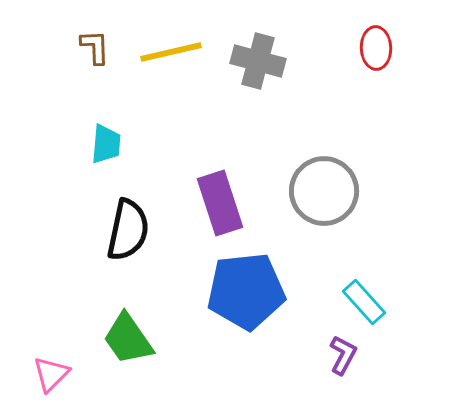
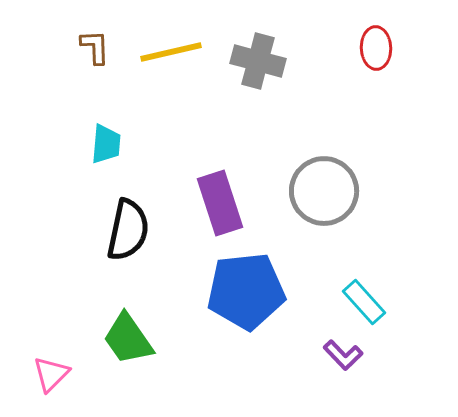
purple L-shape: rotated 108 degrees clockwise
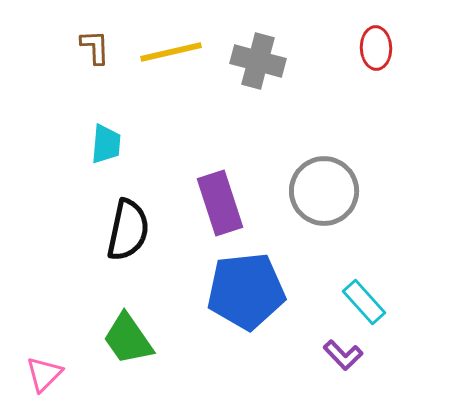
pink triangle: moved 7 px left
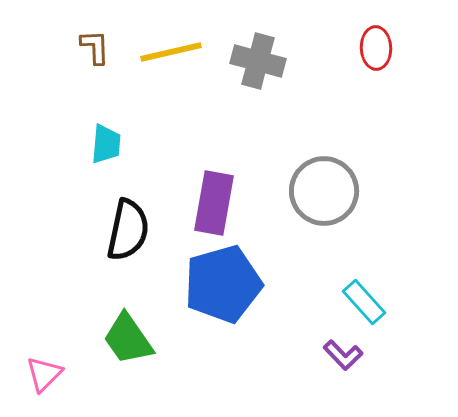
purple rectangle: moved 6 px left; rotated 28 degrees clockwise
blue pentagon: moved 23 px left, 7 px up; rotated 10 degrees counterclockwise
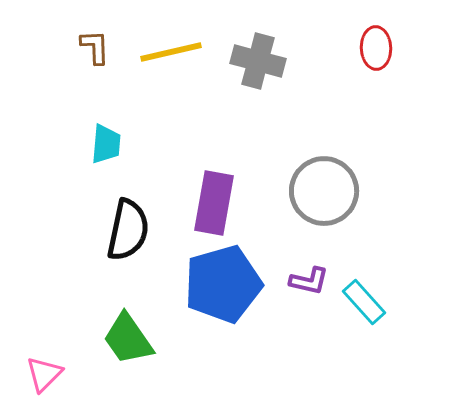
purple L-shape: moved 34 px left, 74 px up; rotated 33 degrees counterclockwise
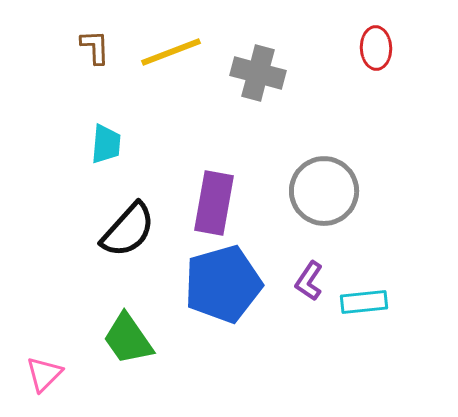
yellow line: rotated 8 degrees counterclockwise
gray cross: moved 12 px down
black semicircle: rotated 30 degrees clockwise
purple L-shape: rotated 111 degrees clockwise
cyan rectangle: rotated 54 degrees counterclockwise
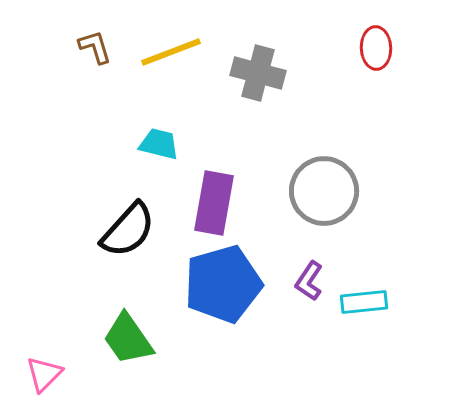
brown L-shape: rotated 15 degrees counterclockwise
cyan trapezoid: moved 53 px right; rotated 81 degrees counterclockwise
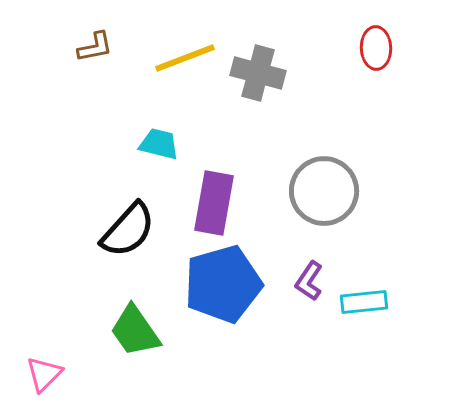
brown L-shape: rotated 96 degrees clockwise
yellow line: moved 14 px right, 6 px down
green trapezoid: moved 7 px right, 8 px up
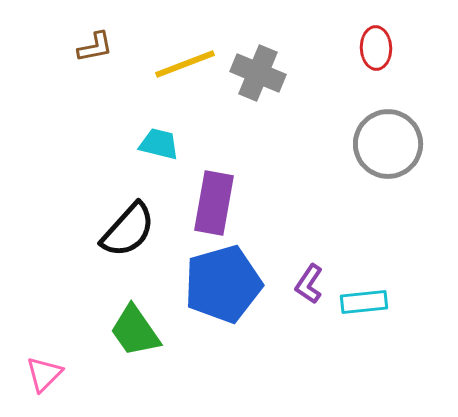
yellow line: moved 6 px down
gray cross: rotated 8 degrees clockwise
gray circle: moved 64 px right, 47 px up
purple L-shape: moved 3 px down
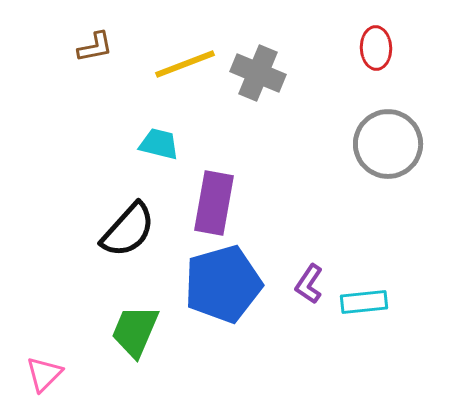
green trapezoid: rotated 58 degrees clockwise
